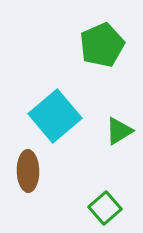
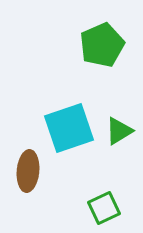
cyan square: moved 14 px right, 12 px down; rotated 21 degrees clockwise
brown ellipse: rotated 6 degrees clockwise
green square: moved 1 px left; rotated 16 degrees clockwise
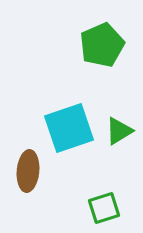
green square: rotated 8 degrees clockwise
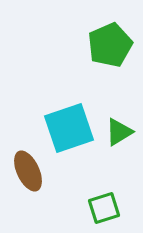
green pentagon: moved 8 px right
green triangle: moved 1 px down
brown ellipse: rotated 30 degrees counterclockwise
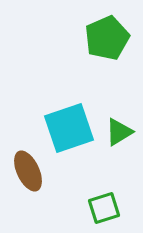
green pentagon: moved 3 px left, 7 px up
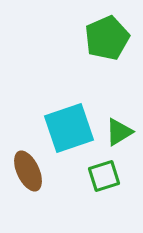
green square: moved 32 px up
